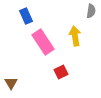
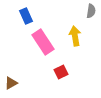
brown triangle: rotated 32 degrees clockwise
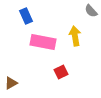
gray semicircle: rotated 128 degrees clockwise
pink rectangle: rotated 45 degrees counterclockwise
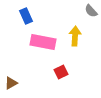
yellow arrow: rotated 12 degrees clockwise
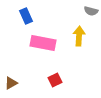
gray semicircle: rotated 32 degrees counterclockwise
yellow arrow: moved 4 px right
pink rectangle: moved 1 px down
red square: moved 6 px left, 8 px down
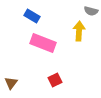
blue rectangle: moved 6 px right; rotated 35 degrees counterclockwise
yellow arrow: moved 5 px up
pink rectangle: rotated 10 degrees clockwise
brown triangle: rotated 24 degrees counterclockwise
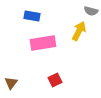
blue rectangle: rotated 21 degrees counterclockwise
yellow arrow: rotated 24 degrees clockwise
pink rectangle: rotated 30 degrees counterclockwise
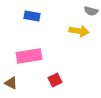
yellow arrow: rotated 72 degrees clockwise
pink rectangle: moved 14 px left, 13 px down
brown triangle: rotated 40 degrees counterclockwise
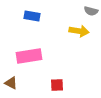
red square: moved 2 px right, 5 px down; rotated 24 degrees clockwise
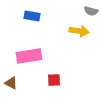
red square: moved 3 px left, 5 px up
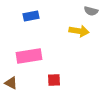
blue rectangle: moved 1 px left; rotated 21 degrees counterclockwise
